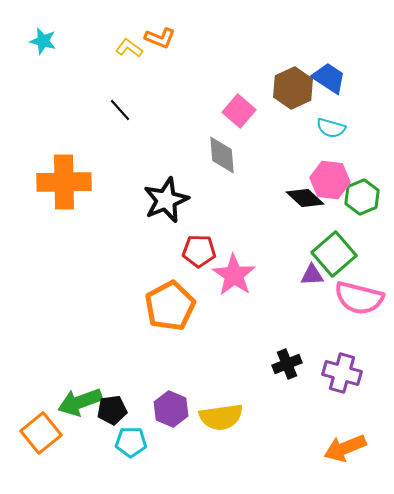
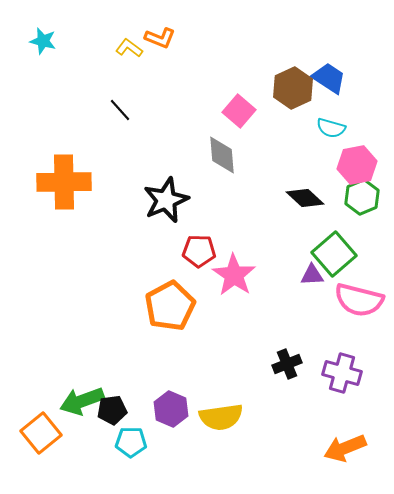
pink hexagon: moved 27 px right, 15 px up; rotated 18 degrees counterclockwise
pink semicircle: moved 2 px down
green arrow: moved 2 px right, 1 px up
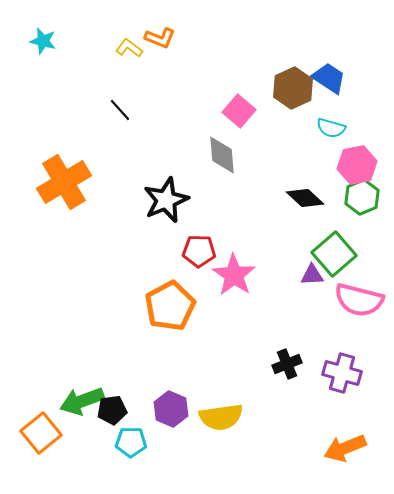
orange cross: rotated 30 degrees counterclockwise
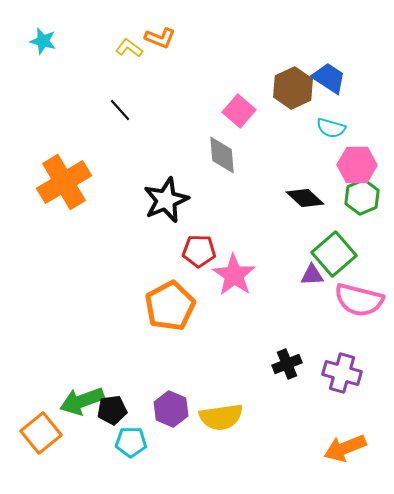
pink hexagon: rotated 12 degrees clockwise
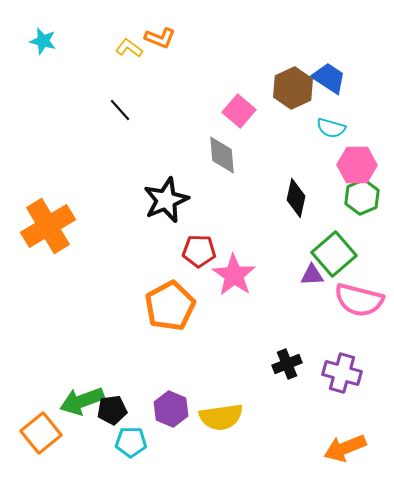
orange cross: moved 16 px left, 44 px down
black diamond: moved 9 px left; rotated 60 degrees clockwise
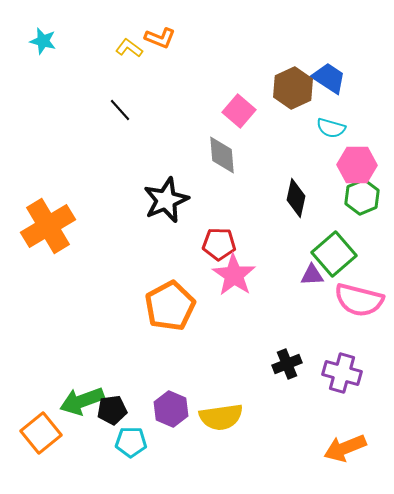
red pentagon: moved 20 px right, 7 px up
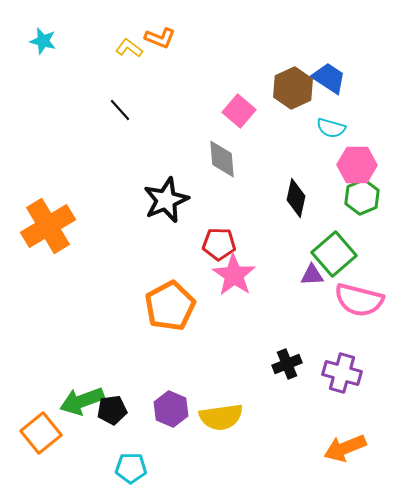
gray diamond: moved 4 px down
cyan pentagon: moved 26 px down
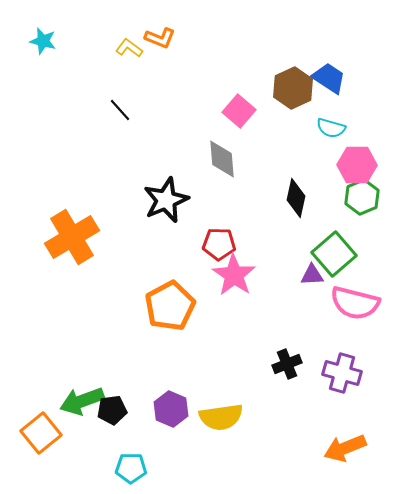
orange cross: moved 24 px right, 11 px down
pink semicircle: moved 4 px left, 3 px down
